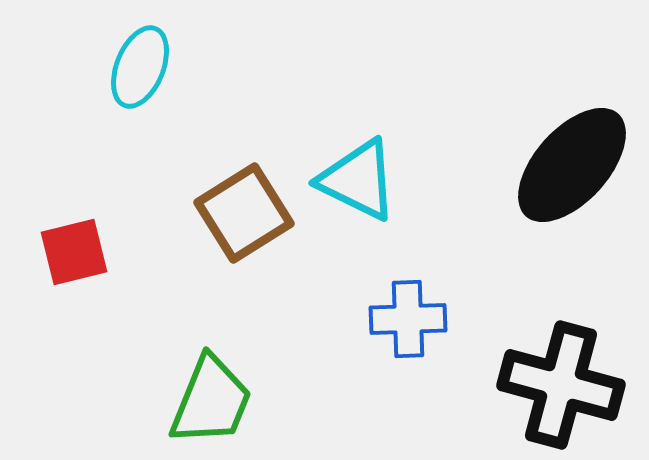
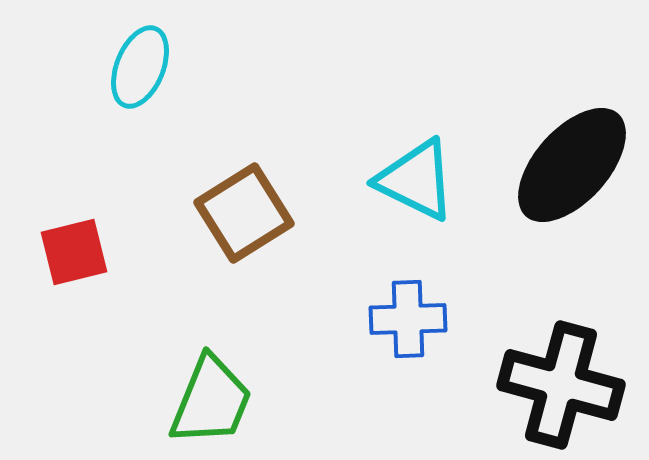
cyan triangle: moved 58 px right
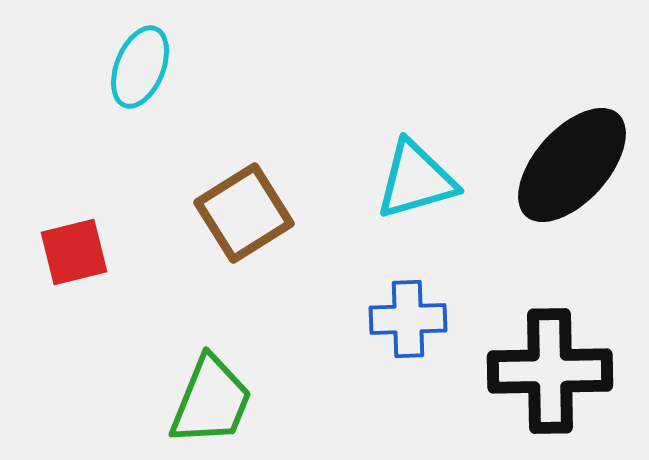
cyan triangle: rotated 42 degrees counterclockwise
black cross: moved 11 px left, 14 px up; rotated 16 degrees counterclockwise
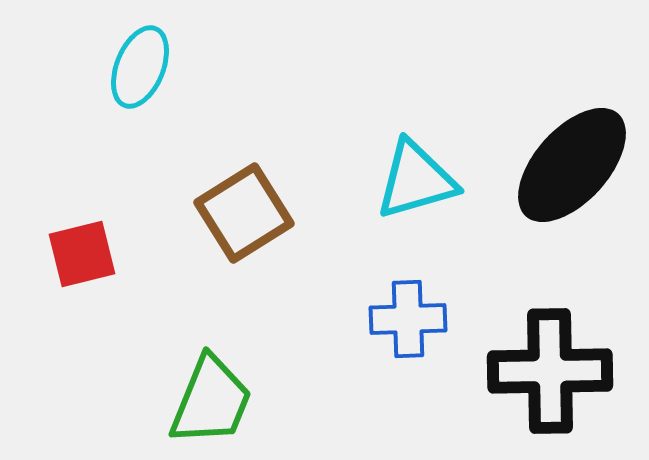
red square: moved 8 px right, 2 px down
